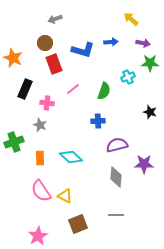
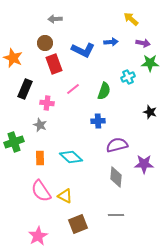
gray arrow: rotated 16 degrees clockwise
blue L-shape: rotated 10 degrees clockwise
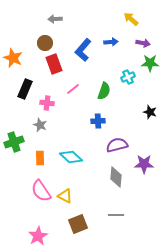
blue L-shape: rotated 105 degrees clockwise
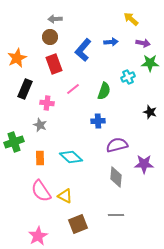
brown circle: moved 5 px right, 6 px up
orange star: moved 4 px right; rotated 24 degrees clockwise
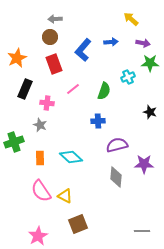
gray line: moved 26 px right, 16 px down
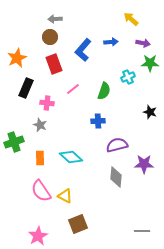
black rectangle: moved 1 px right, 1 px up
